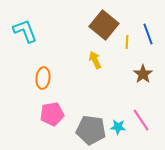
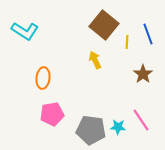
cyan L-shape: rotated 144 degrees clockwise
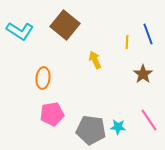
brown square: moved 39 px left
cyan L-shape: moved 5 px left
pink line: moved 8 px right
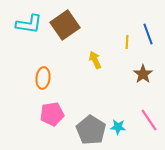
brown square: rotated 16 degrees clockwise
cyan L-shape: moved 9 px right, 7 px up; rotated 24 degrees counterclockwise
gray pentagon: rotated 24 degrees clockwise
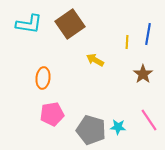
brown square: moved 5 px right, 1 px up
blue line: rotated 30 degrees clockwise
yellow arrow: rotated 36 degrees counterclockwise
gray pentagon: rotated 16 degrees counterclockwise
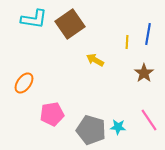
cyan L-shape: moved 5 px right, 5 px up
brown star: moved 1 px right, 1 px up
orange ellipse: moved 19 px left, 5 px down; rotated 30 degrees clockwise
